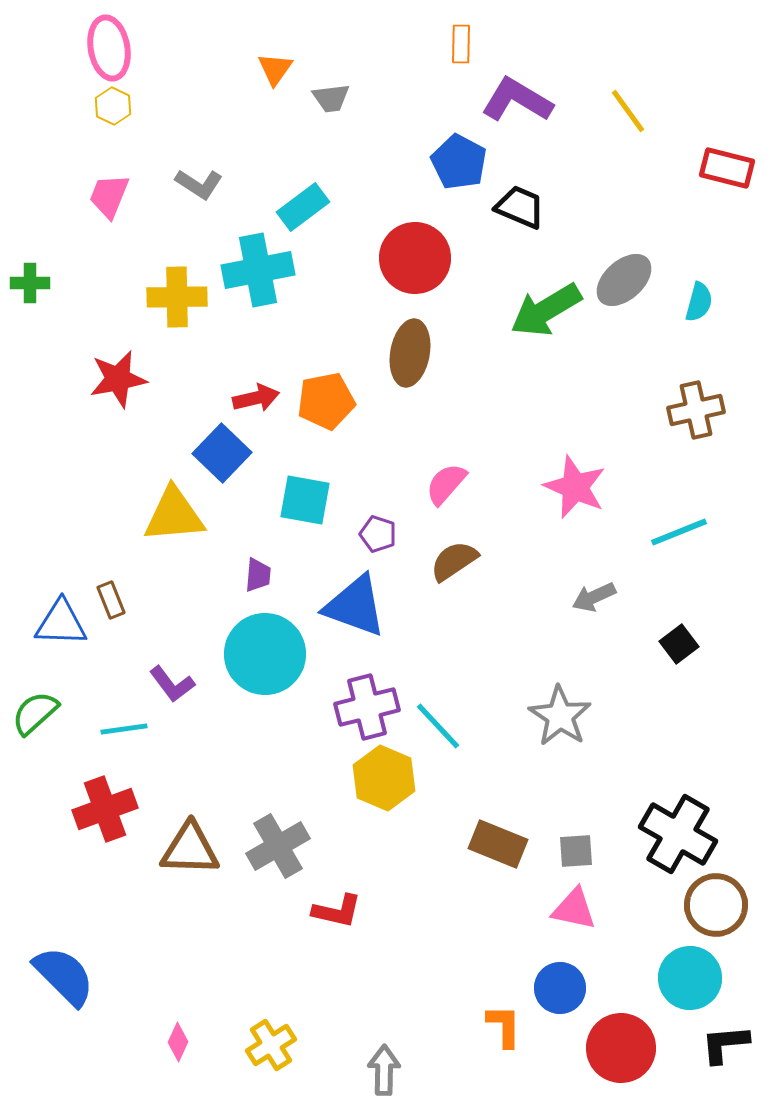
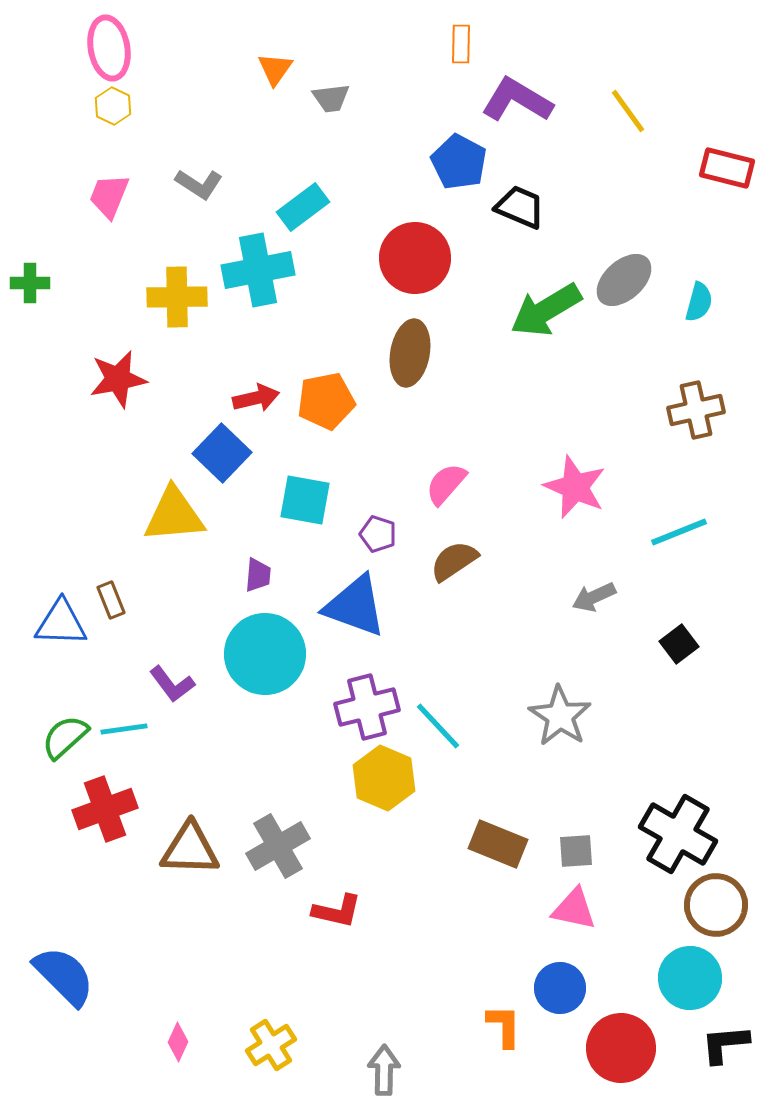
green semicircle at (35, 713): moved 30 px right, 24 px down
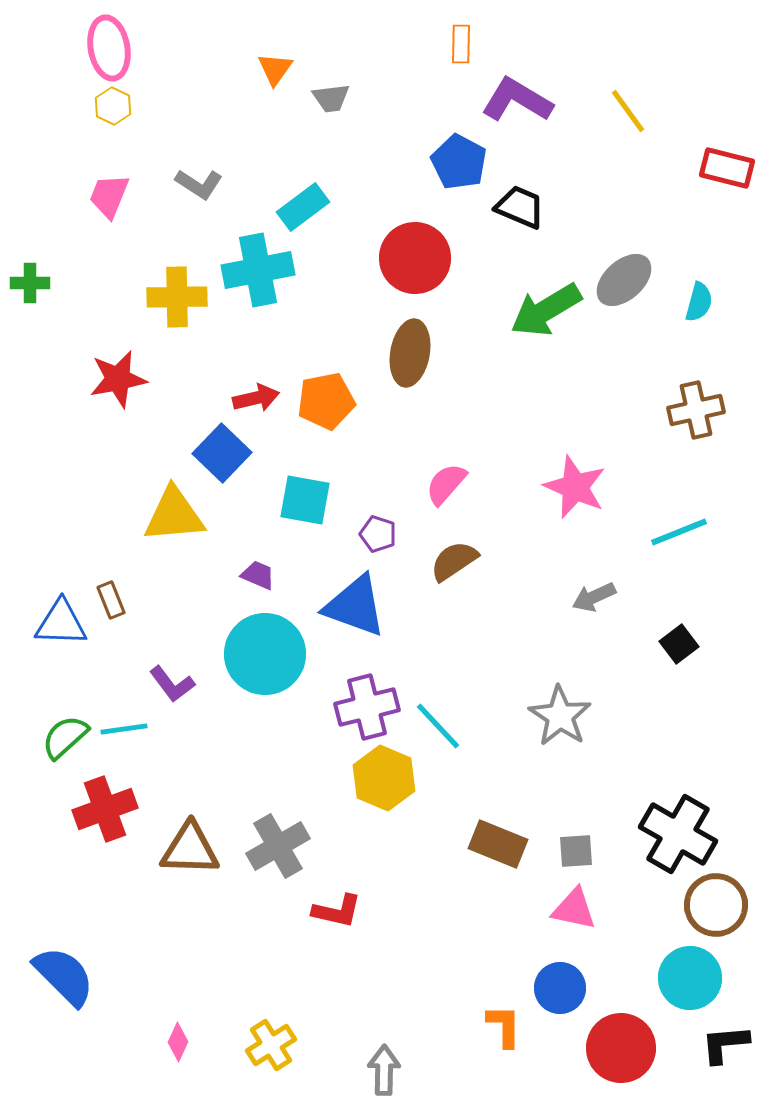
purple trapezoid at (258, 575): rotated 72 degrees counterclockwise
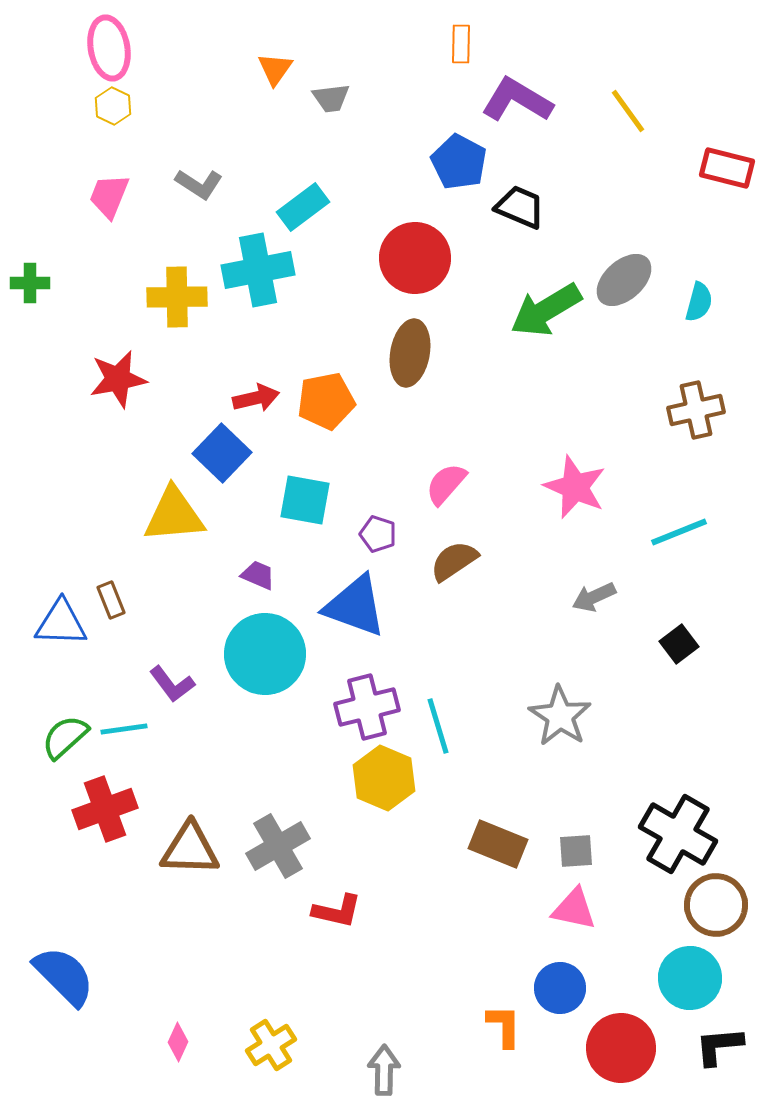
cyan line at (438, 726): rotated 26 degrees clockwise
black L-shape at (725, 1044): moved 6 px left, 2 px down
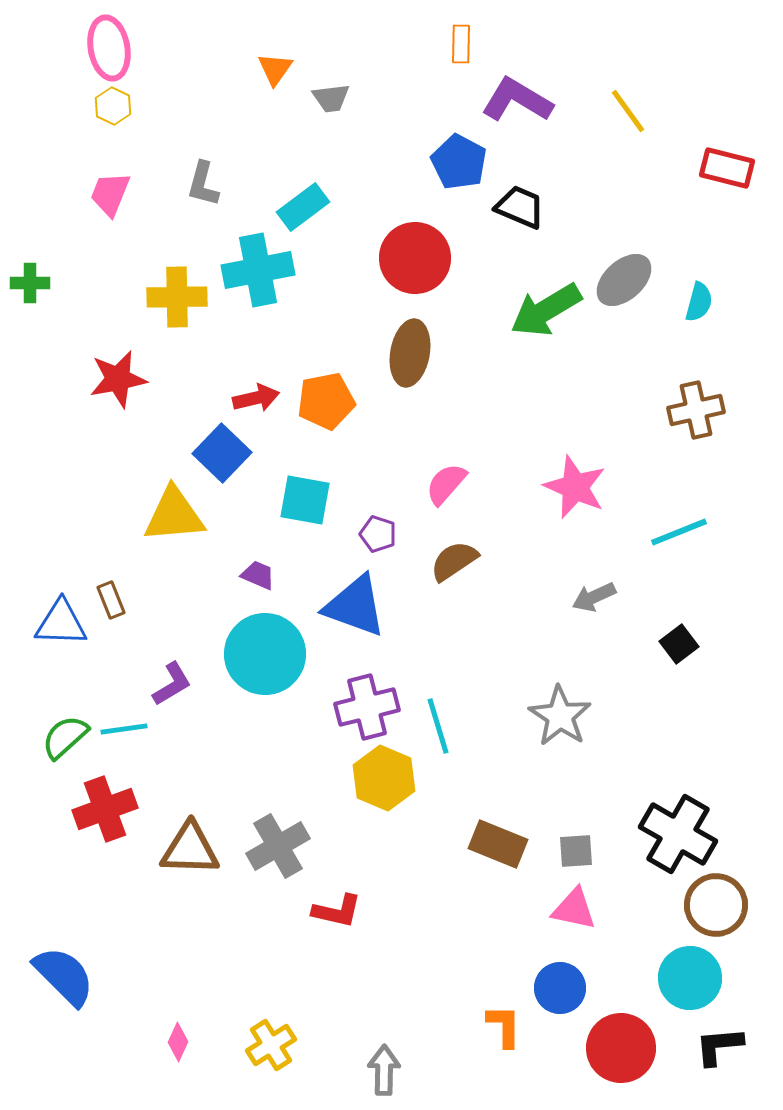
gray L-shape at (199, 184): moved 4 px right; rotated 72 degrees clockwise
pink trapezoid at (109, 196): moved 1 px right, 2 px up
purple L-shape at (172, 684): rotated 84 degrees counterclockwise
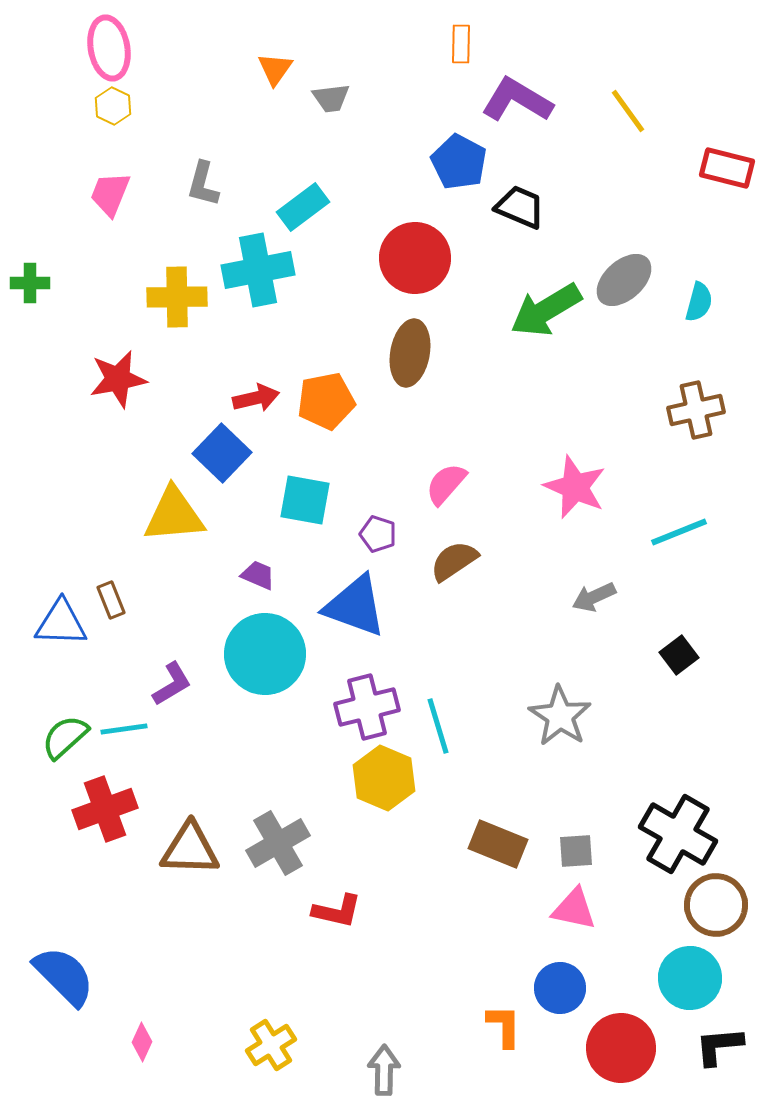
black square at (679, 644): moved 11 px down
gray cross at (278, 846): moved 3 px up
pink diamond at (178, 1042): moved 36 px left
